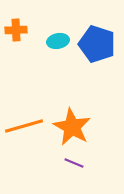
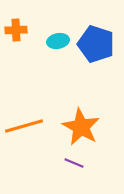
blue pentagon: moved 1 px left
orange star: moved 9 px right
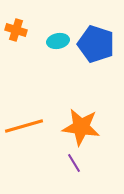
orange cross: rotated 20 degrees clockwise
orange star: rotated 21 degrees counterclockwise
purple line: rotated 36 degrees clockwise
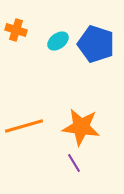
cyan ellipse: rotated 25 degrees counterclockwise
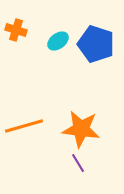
orange star: moved 2 px down
purple line: moved 4 px right
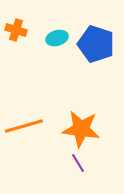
cyan ellipse: moved 1 px left, 3 px up; rotated 20 degrees clockwise
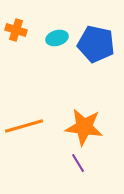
blue pentagon: rotated 6 degrees counterclockwise
orange star: moved 3 px right, 2 px up
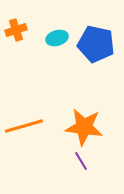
orange cross: rotated 35 degrees counterclockwise
purple line: moved 3 px right, 2 px up
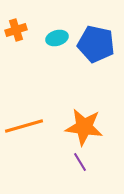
purple line: moved 1 px left, 1 px down
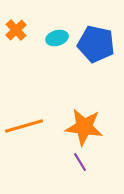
orange cross: rotated 25 degrees counterclockwise
